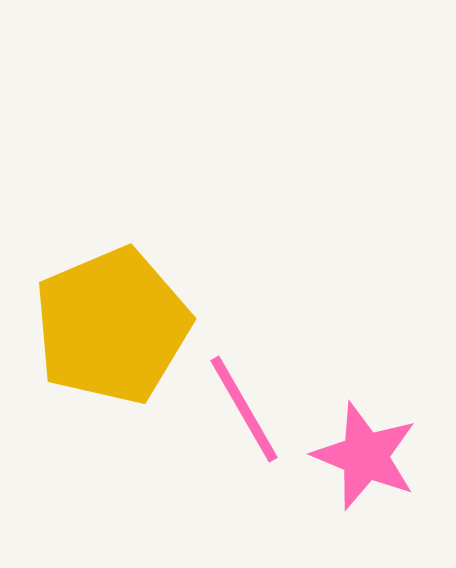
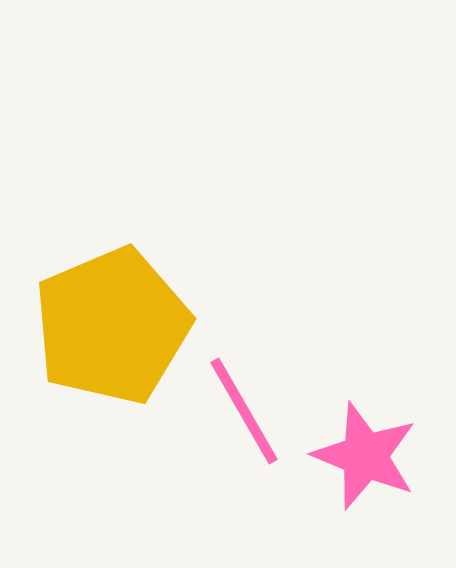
pink line: moved 2 px down
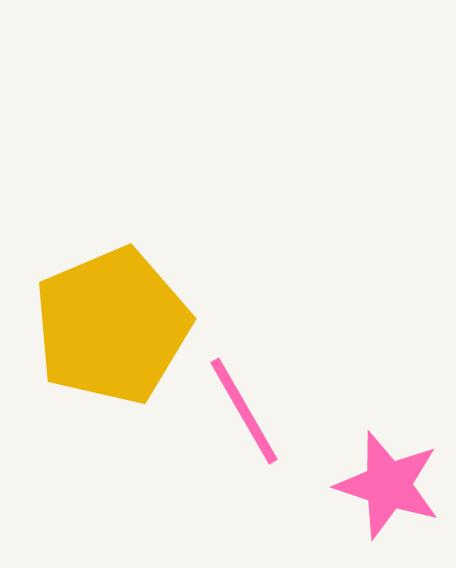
pink star: moved 23 px right, 29 px down; rotated 4 degrees counterclockwise
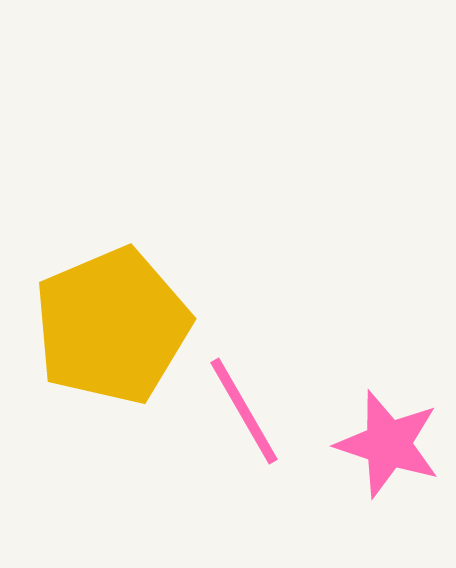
pink star: moved 41 px up
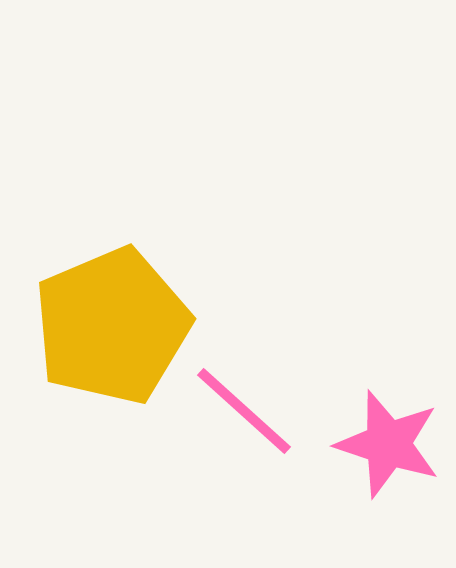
pink line: rotated 18 degrees counterclockwise
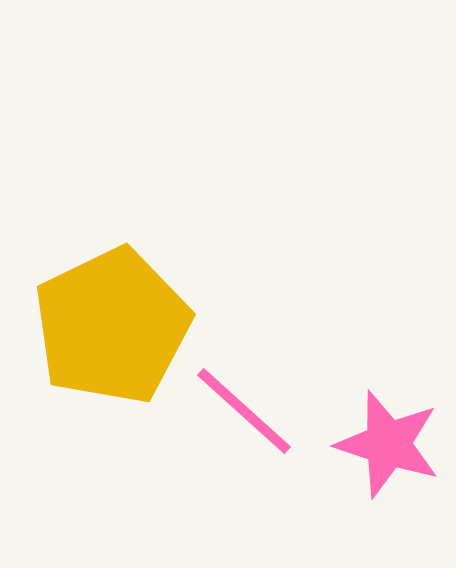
yellow pentagon: rotated 3 degrees counterclockwise
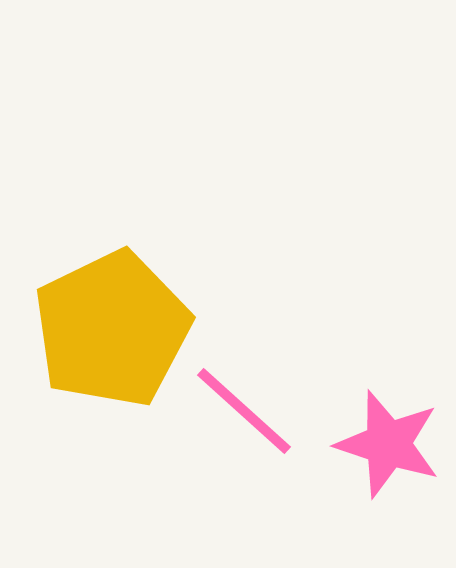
yellow pentagon: moved 3 px down
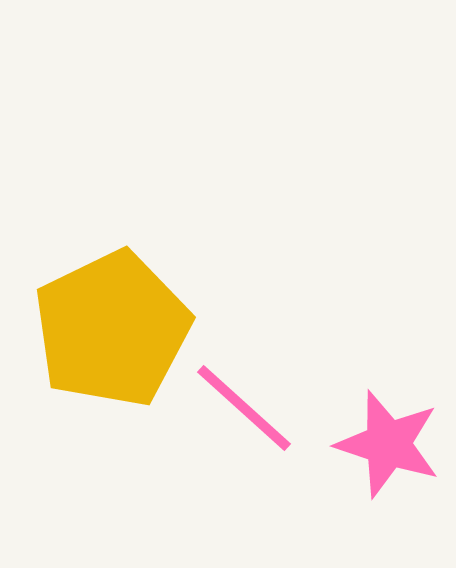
pink line: moved 3 px up
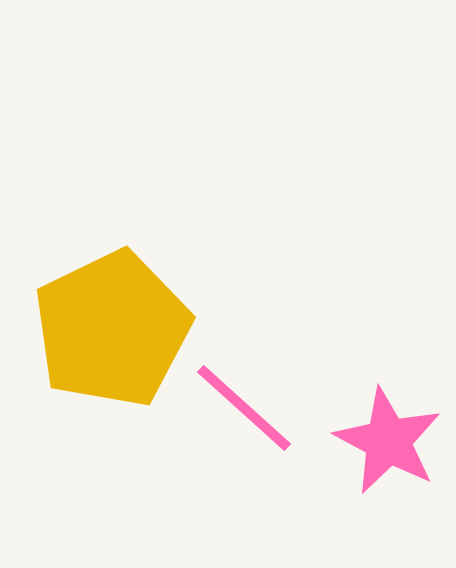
pink star: moved 3 px up; rotated 10 degrees clockwise
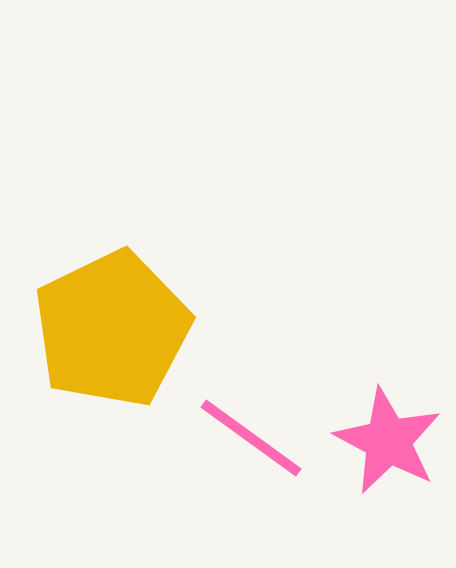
pink line: moved 7 px right, 30 px down; rotated 6 degrees counterclockwise
